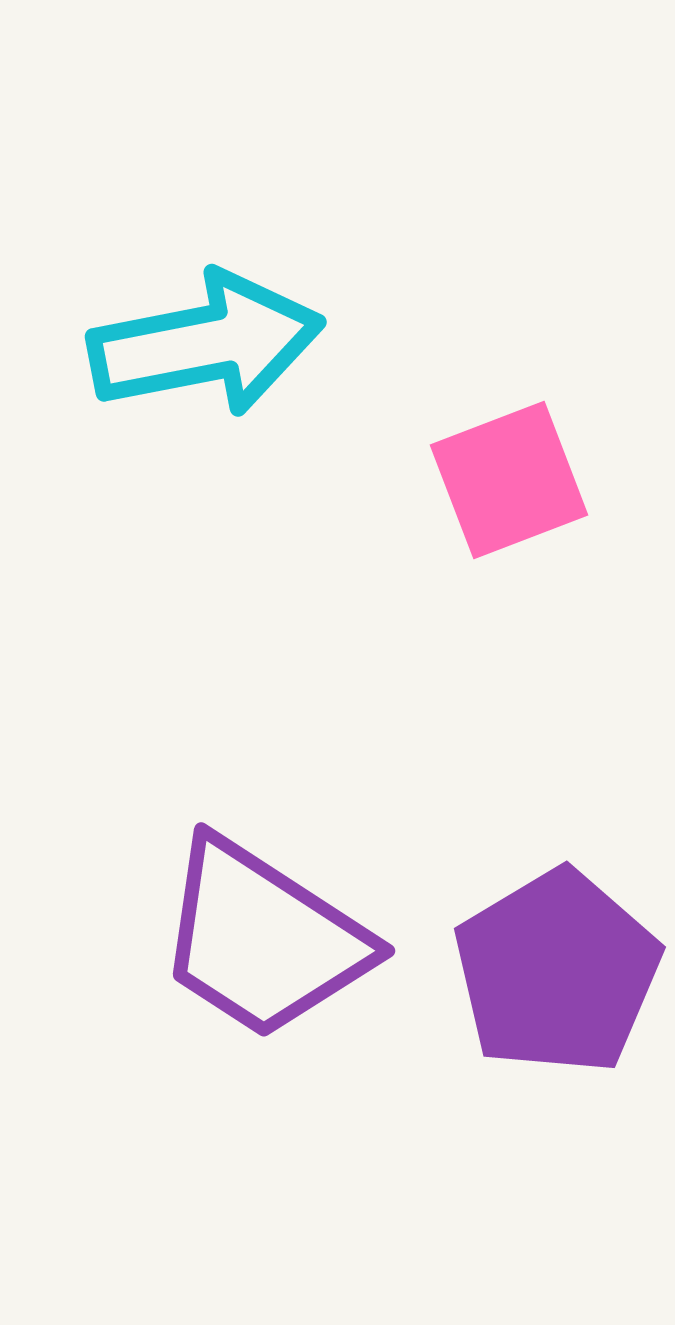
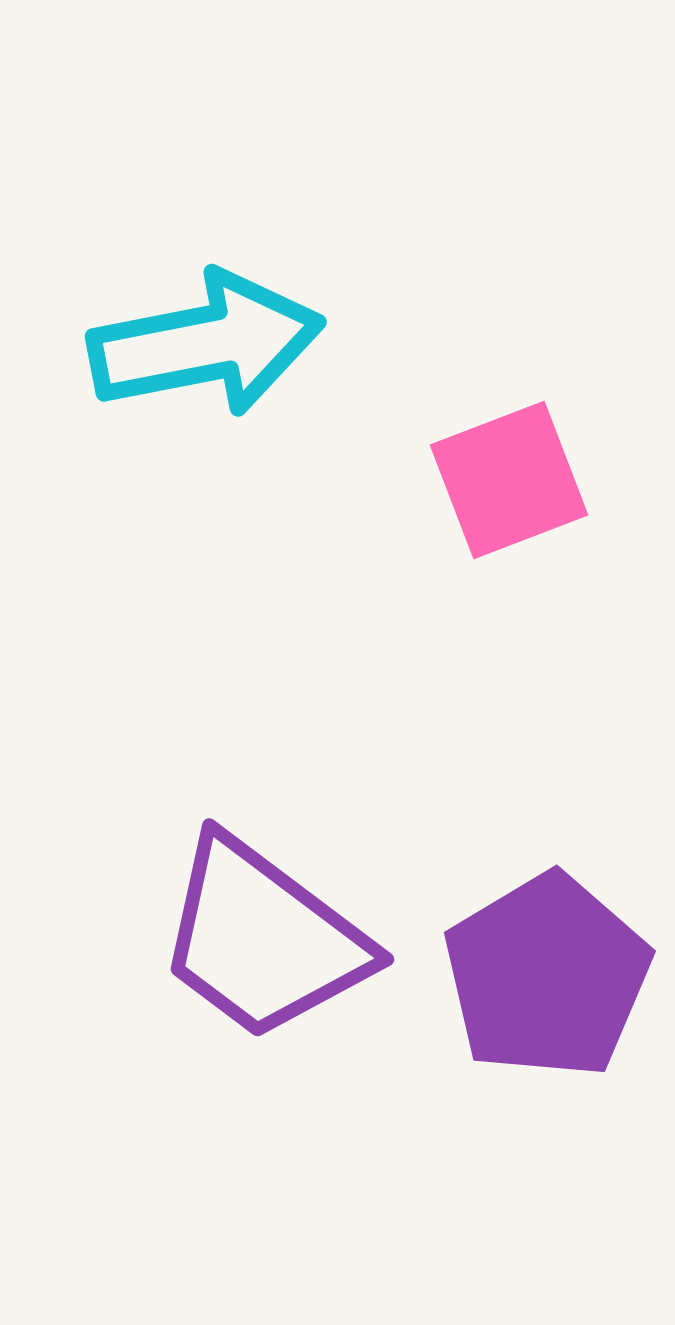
purple trapezoid: rotated 4 degrees clockwise
purple pentagon: moved 10 px left, 4 px down
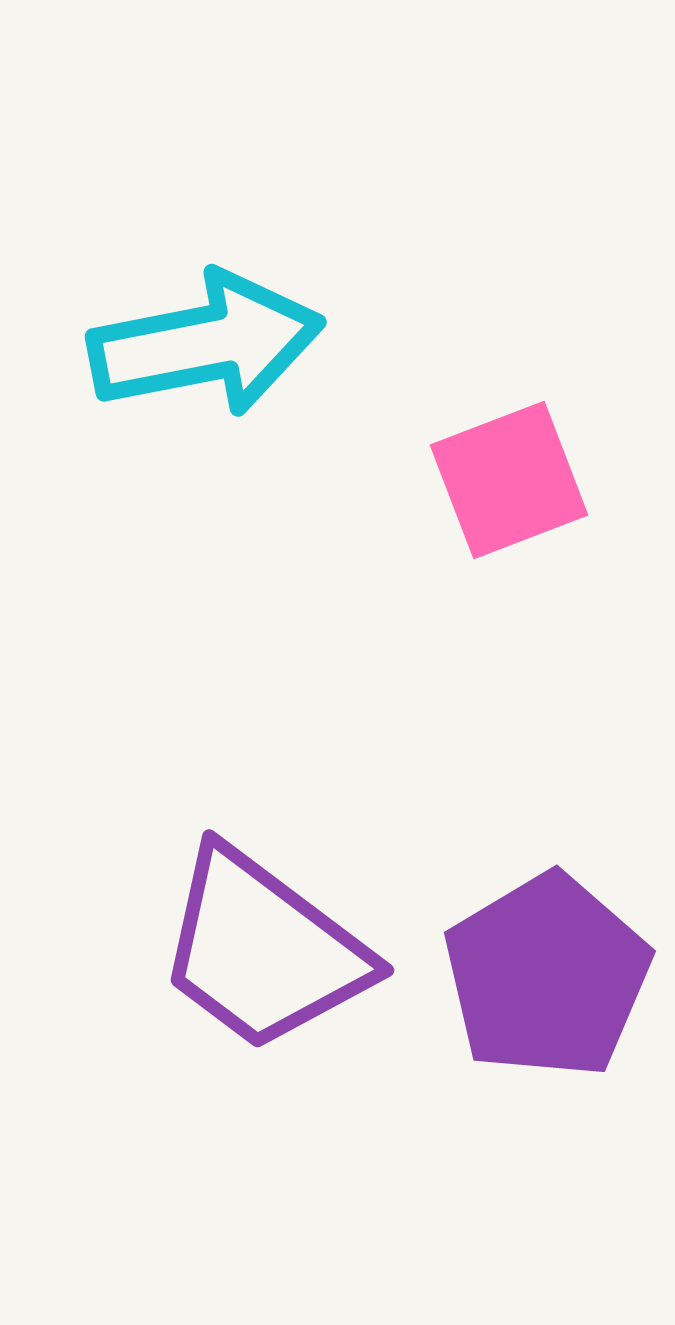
purple trapezoid: moved 11 px down
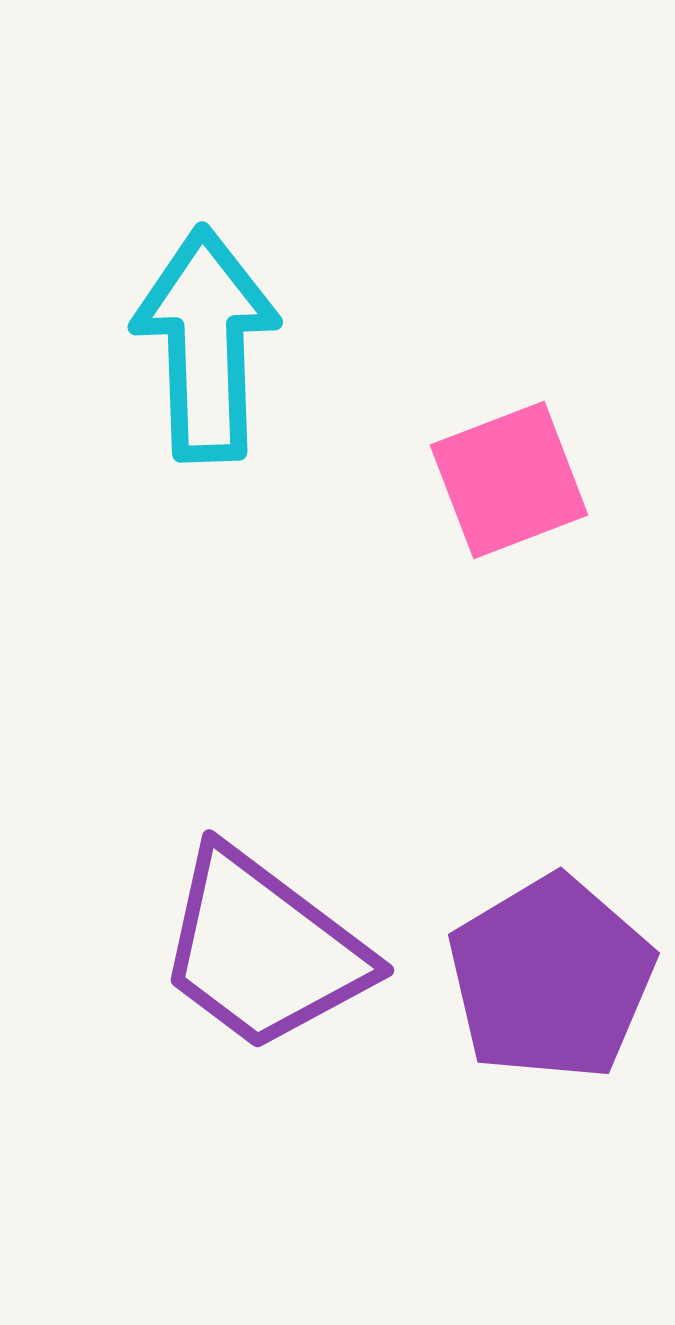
cyan arrow: rotated 81 degrees counterclockwise
purple pentagon: moved 4 px right, 2 px down
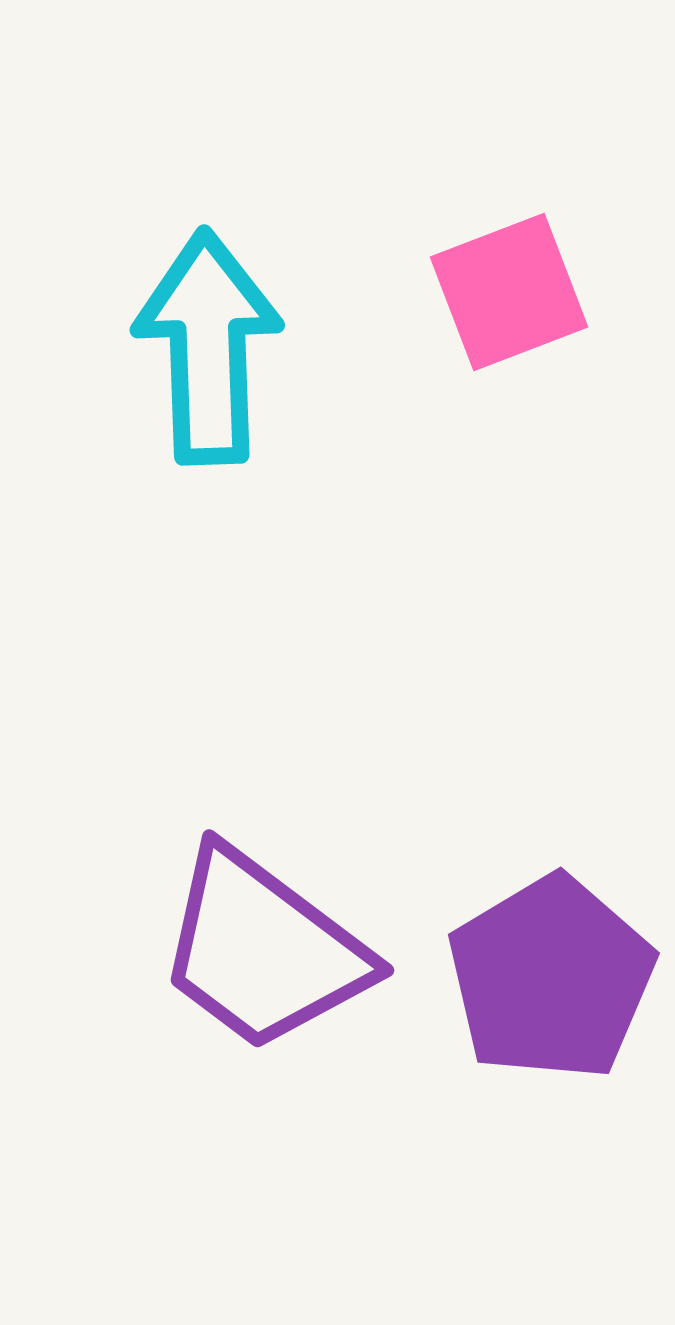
cyan arrow: moved 2 px right, 3 px down
pink square: moved 188 px up
